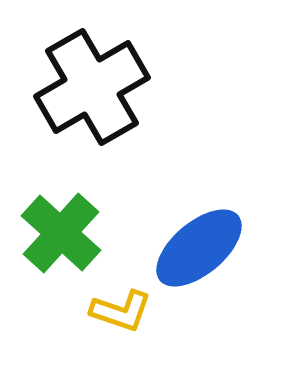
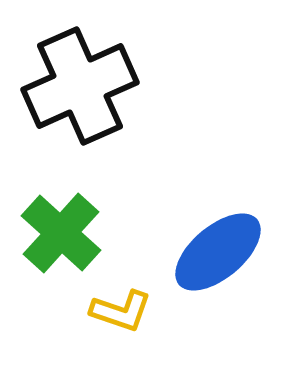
black cross: moved 12 px left, 1 px up; rotated 6 degrees clockwise
blue ellipse: moved 19 px right, 4 px down
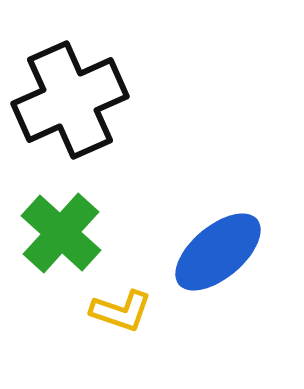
black cross: moved 10 px left, 14 px down
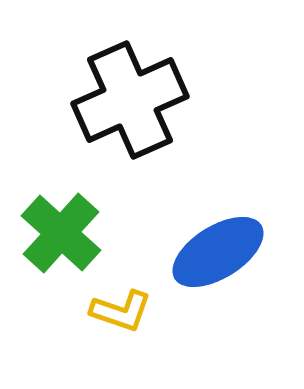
black cross: moved 60 px right
blue ellipse: rotated 8 degrees clockwise
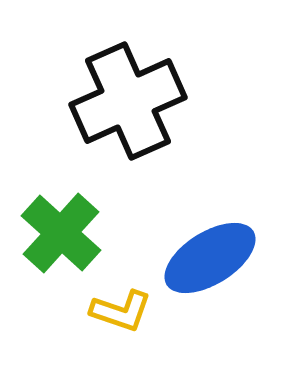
black cross: moved 2 px left, 1 px down
blue ellipse: moved 8 px left, 6 px down
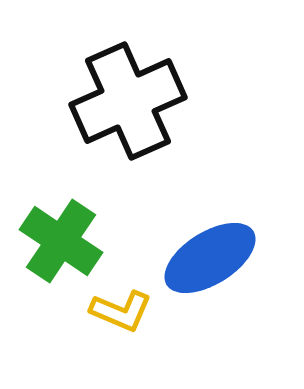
green cross: moved 8 px down; rotated 8 degrees counterclockwise
yellow L-shape: rotated 4 degrees clockwise
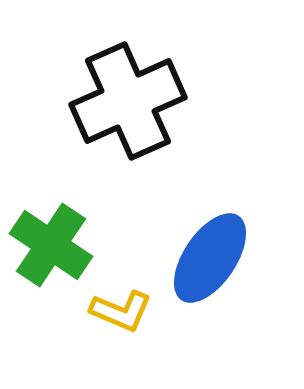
green cross: moved 10 px left, 4 px down
blue ellipse: rotated 24 degrees counterclockwise
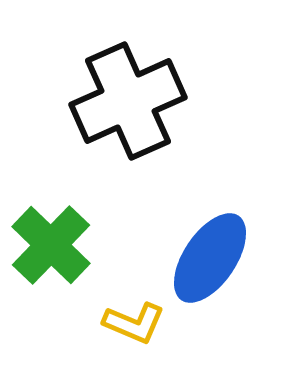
green cross: rotated 10 degrees clockwise
yellow L-shape: moved 13 px right, 12 px down
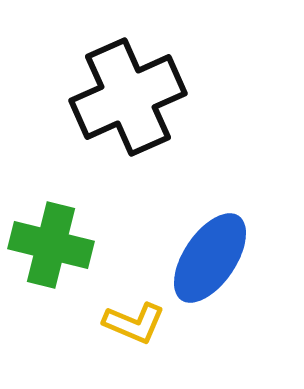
black cross: moved 4 px up
green cross: rotated 30 degrees counterclockwise
